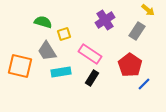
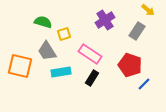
red pentagon: rotated 15 degrees counterclockwise
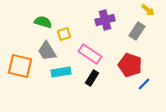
purple cross: rotated 18 degrees clockwise
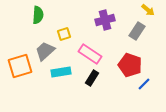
green semicircle: moved 5 px left, 7 px up; rotated 78 degrees clockwise
gray trapezoid: moved 2 px left; rotated 80 degrees clockwise
orange square: rotated 30 degrees counterclockwise
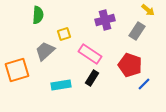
orange square: moved 3 px left, 4 px down
cyan rectangle: moved 13 px down
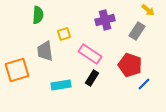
gray trapezoid: rotated 55 degrees counterclockwise
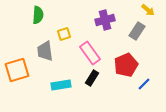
pink rectangle: moved 1 px up; rotated 20 degrees clockwise
red pentagon: moved 4 px left; rotated 30 degrees clockwise
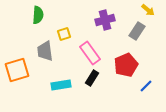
blue line: moved 2 px right, 2 px down
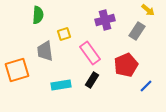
black rectangle: moved 2 px down
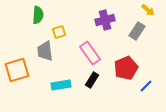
yellow square: moved 5 px left, 2 px up
red pentagon: moved 3 px down
